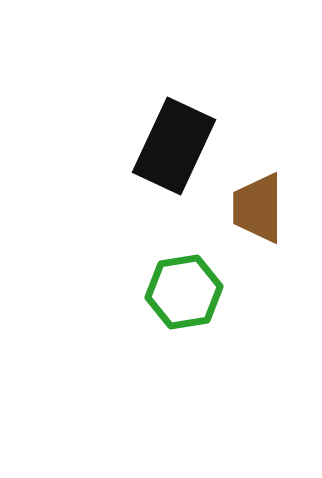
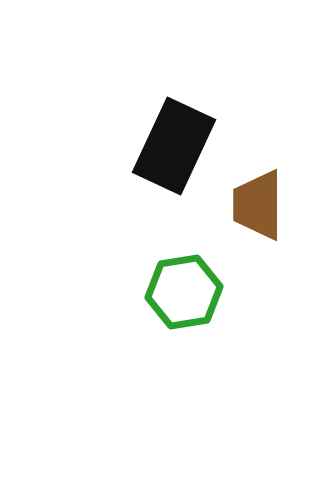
brown trapezoid: moved 3 px up
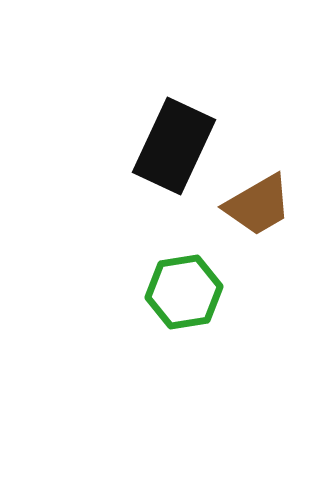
brown trapezoid: rotated 120 degrees counterclockwise
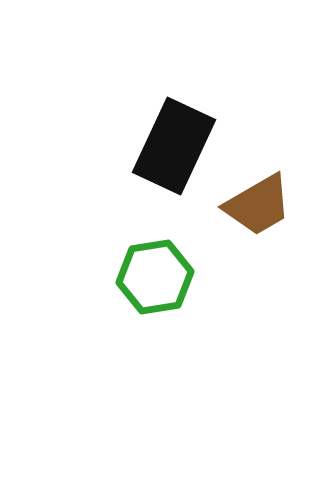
green hexagon: moved 29 px left, 15 px up
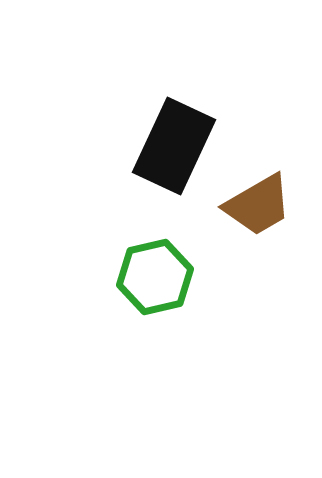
green hexagon: rotated 4 degrees counterclockwise
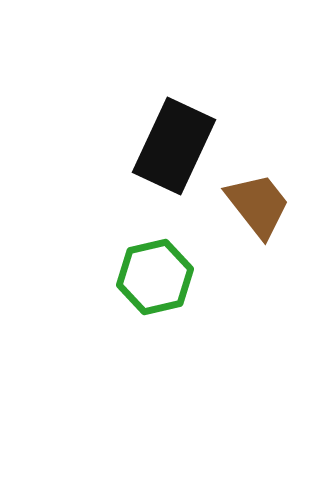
brown trapezoid: rotated 98 degrees counterclockwise
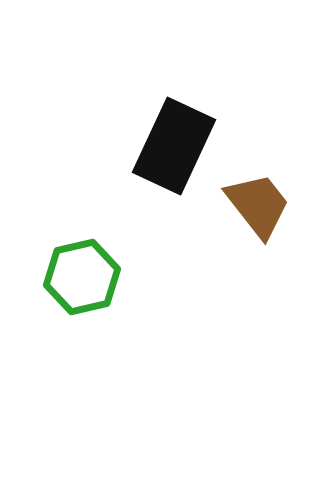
green hexagon: moved 73 px left
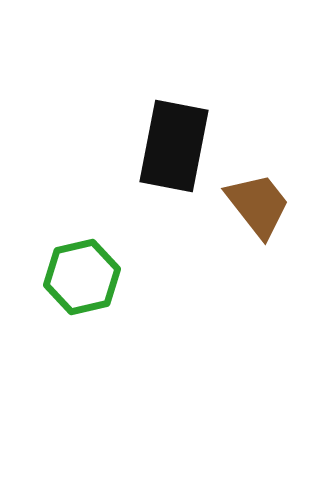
black rectangle: rotated 14 degrees counterclockwise
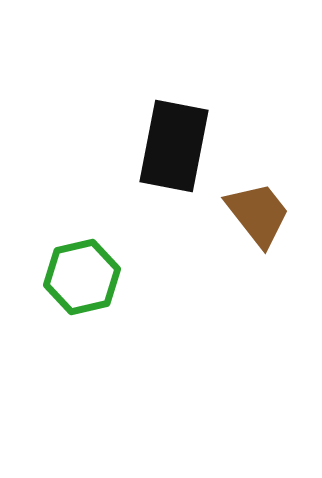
brown trapezoid: moved 9 px down
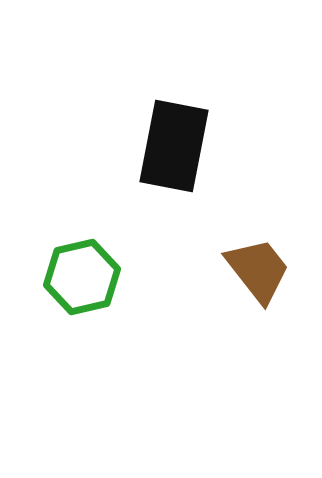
brown trapezoid: moved 56 px down
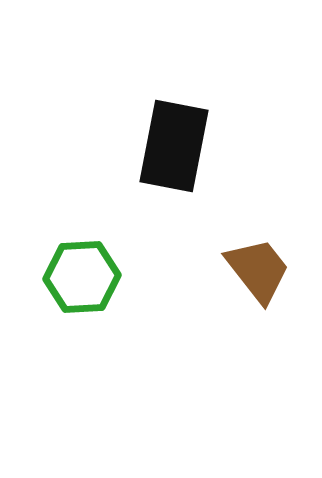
green hexagon: rotated 10 degrees clockwise
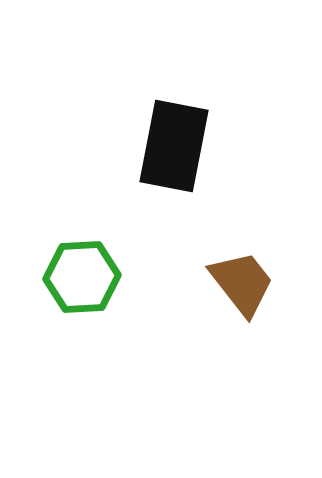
brown trapezoid: moved 16 px left, 13 px down
